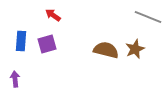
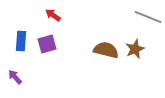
purple arrow: moved 2 px up; rotated 35 degrees counterclockwise
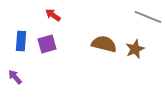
brown semicircle: moved 2 px left, 6 px up
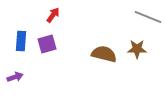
red arrow: rotated 91 degrees clockwise
brown semicircle: moved 10 px down
brown star: moved 2 px right; rotated 24 degrees clockwise
purple arrow: rotated 112 degrees clockwise
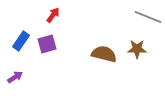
blue rectangle: rotated 30 degrees clockwise
purple arrow: rotated 14 degrees counterclockwise
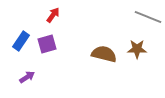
purple arrow: moved 12 px right
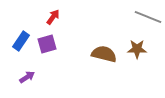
red arrow: moved 2 px down
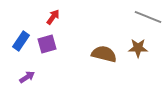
brown star: moved 1 px right, 1 px up
